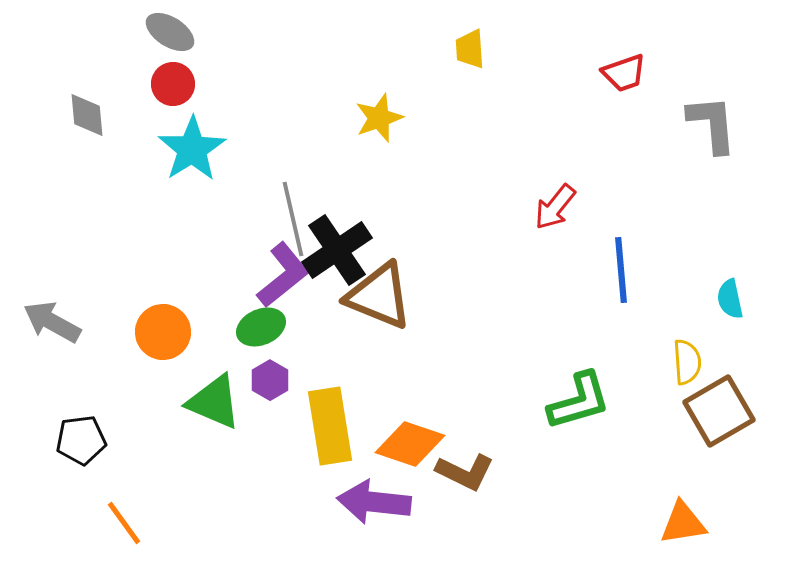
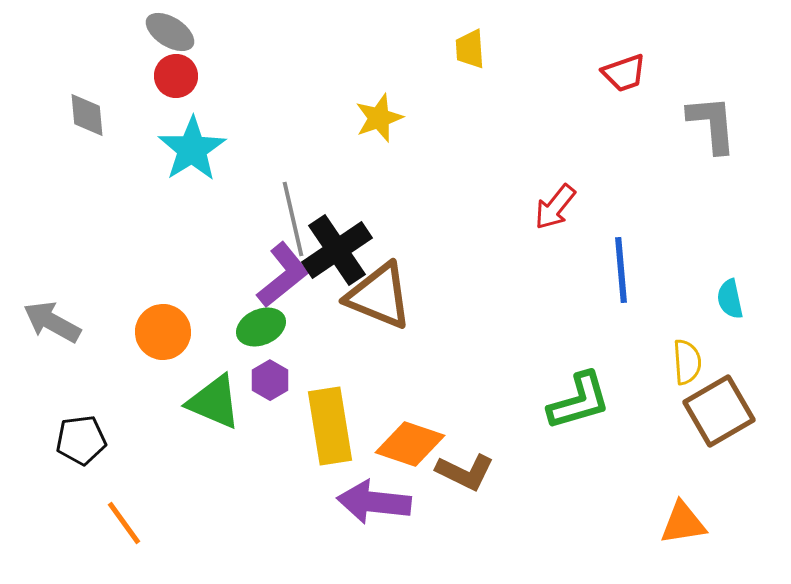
red circle: moved 3 px right, 8 px up
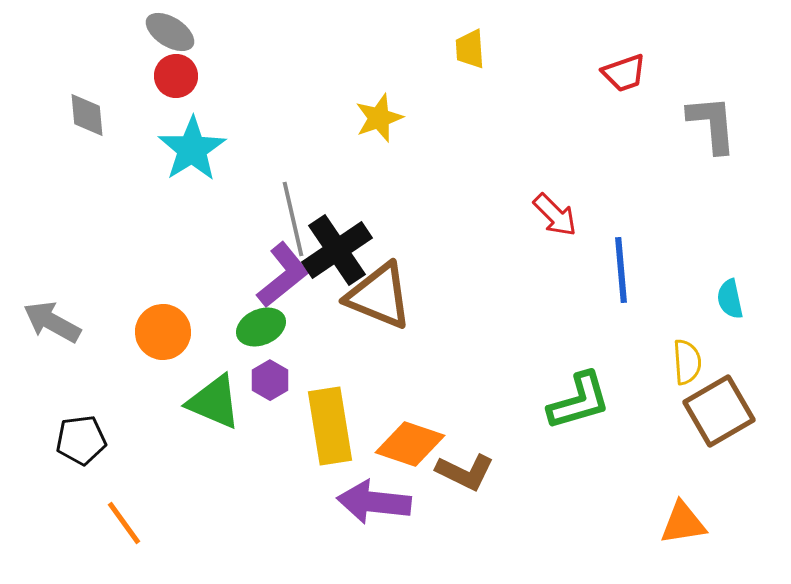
red arrow: moved 8 px down; rotated 84 degrees counterclockwise
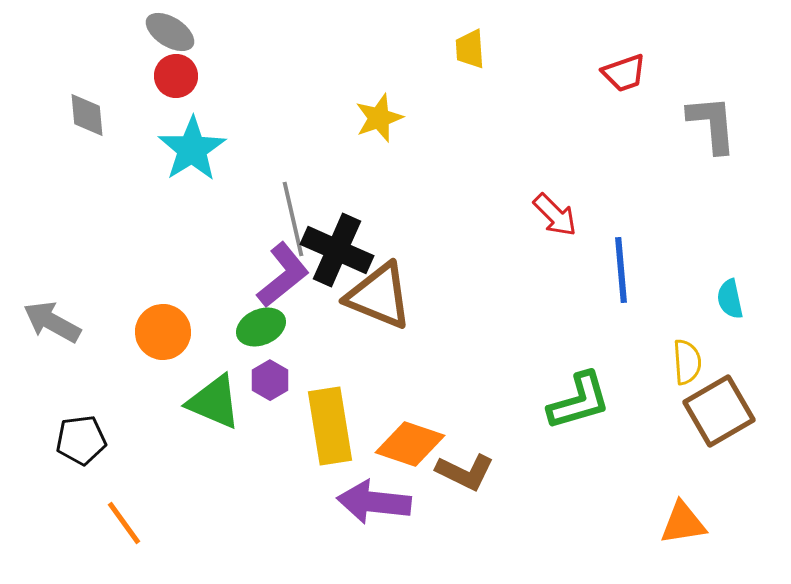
black cross: rotated 32 degrees counterclockwise
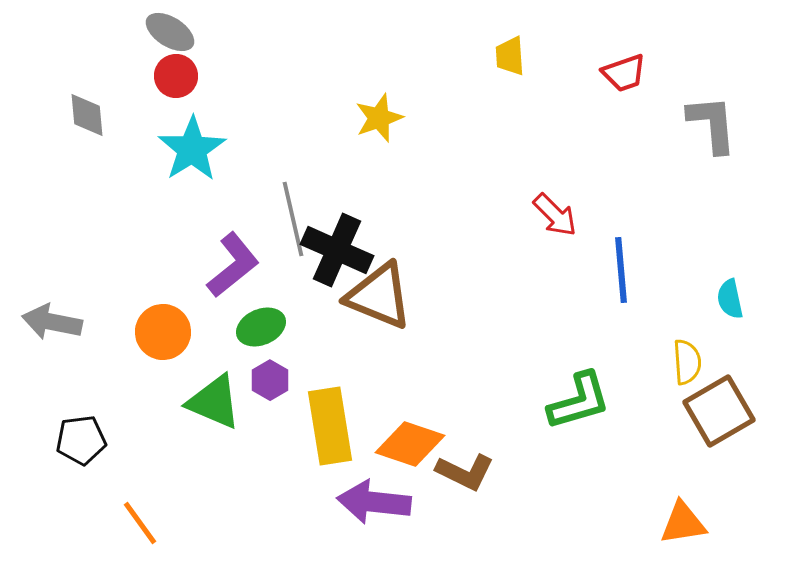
yellow trapezoid: moved 40 px right, 7 px down
purple L-shape: moved 50 px left, 10 px up
gray arrow: rotated 18 degrees counterclockwise
orange line: moved 16 px right
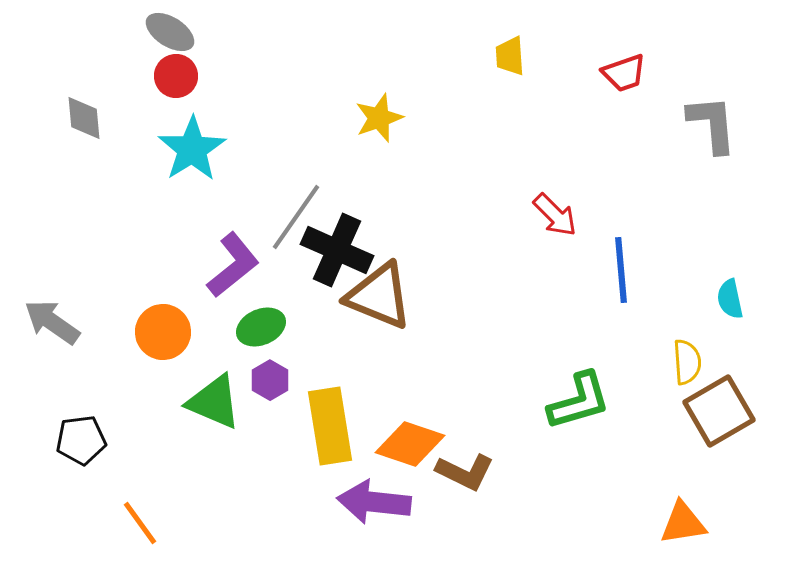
gray diamond: moved 3 px left, 3 px down
gray line: moved 3 px right, 2 px up; rotated 48 degrees clockwise
gray arrow: rotated 24 degrees clockwise
